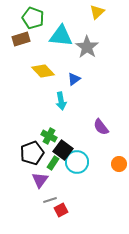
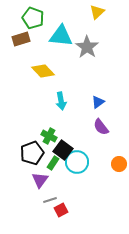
blue triangle: moved 24 px right, 23 px down
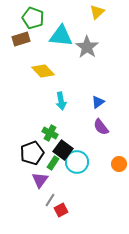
green cross: moved 1 px right, 3 px up
gray line: rotated 40 degrees counterclockwise
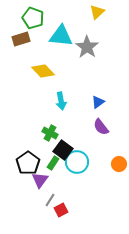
black pentagon: moved 4 px left, 10 px down; rotated 15 degrees counterclockwise
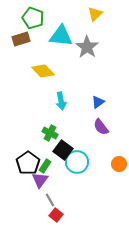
yellow triangle: moved 2 px left, 2 px down
green rectangle: moved 8 px left, 3 px down
gray line: rotated 64 degrees counterclockwise
red square: moved 5 px left, 5 px down; rotated 24 degrees counterclockwise
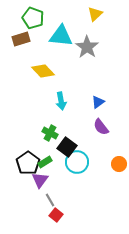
black square: moved 4 px right, 3 px up
green rectangle: moved 4 px up; rotated 24 degrees clockwise
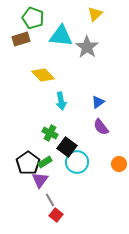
yellow diamond: moved 4 px down
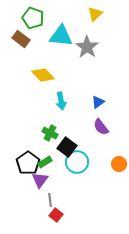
brown rectangle: rotated 54 degrees clockwise
gray line: rotated 24 degrees clockwise
